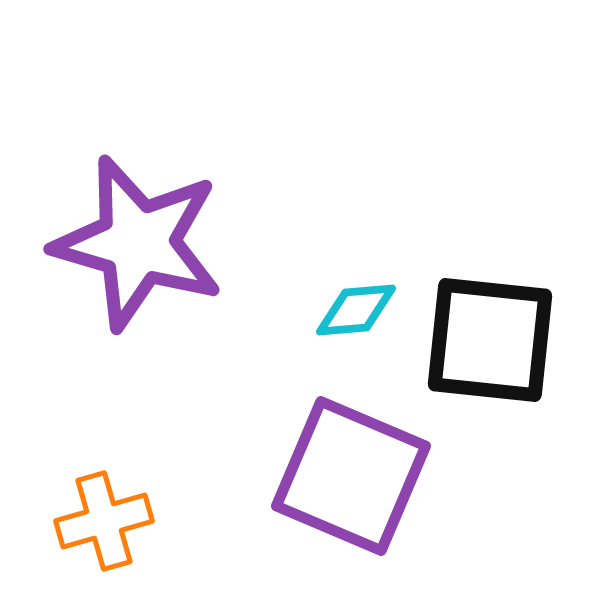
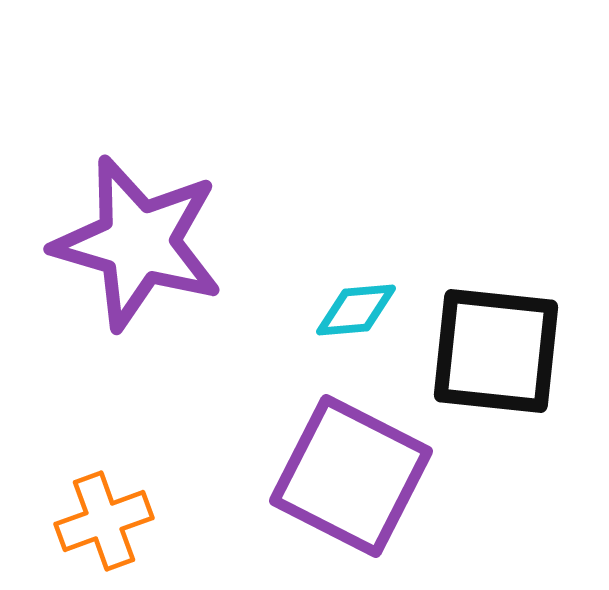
black square: moved 6 px right, 11 px down
purple square: rotated 4 degrees clockwise
orange cross: rotated 4 degrees counterclockwise
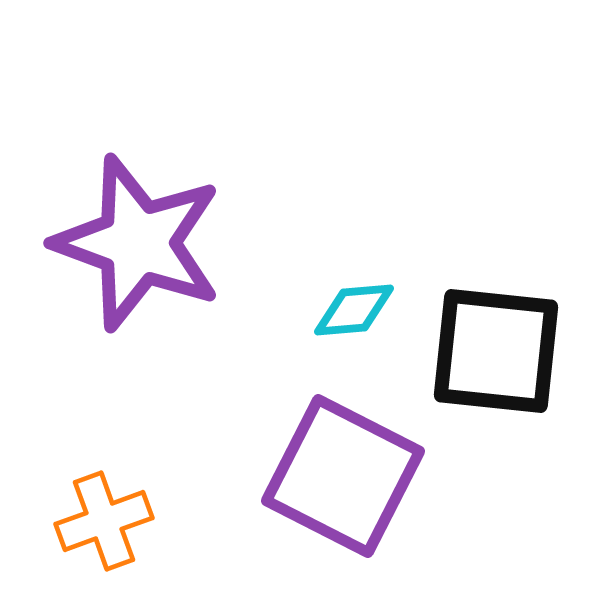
purple star: rotated 4 degrees clockwise
cyan diamond: moved 2 px left
purple square: moved 8 px left
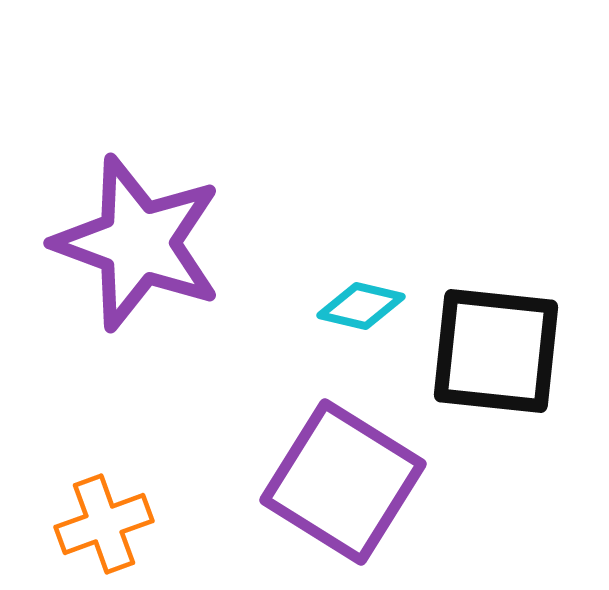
cyan diamond: moved 7 px right, 4 px up; rotated 18 degrees clockwise
purple square: moved 6 px down; rotated 5 degrees clockwise
orange cross: moved 3 px down
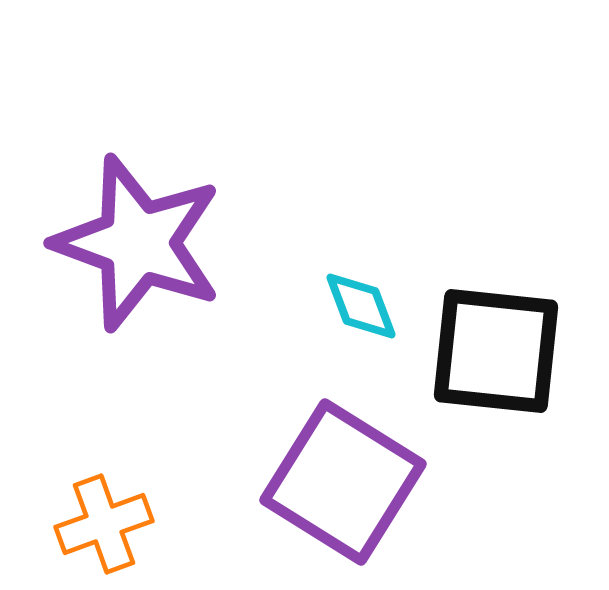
cyan diamond: rotated 56 degrees clockwise
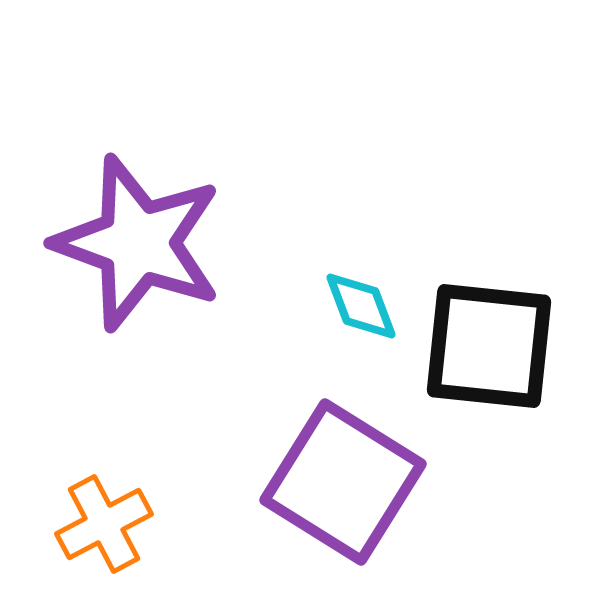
black square: moved 7 px left, 5 px up
orange cross: rotated 8 degrees counterclockwise
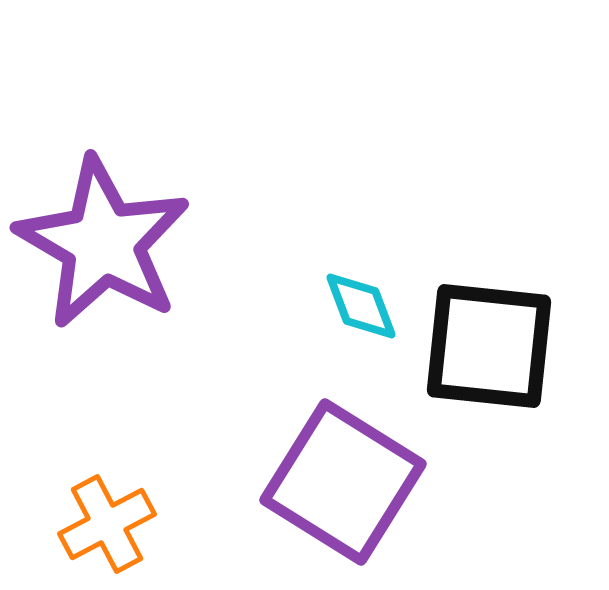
purple star: moved 35 px left; rotated 10 degrees clockwise
orange cross: moved 3 px right
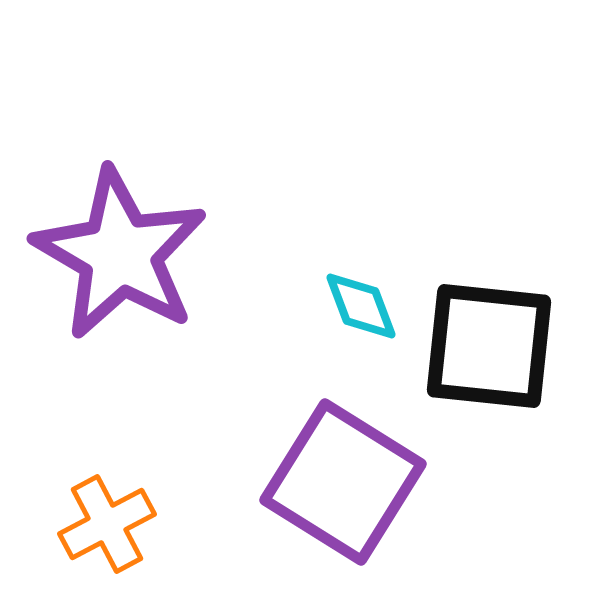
purple star: moved 17 px right, 11 px down
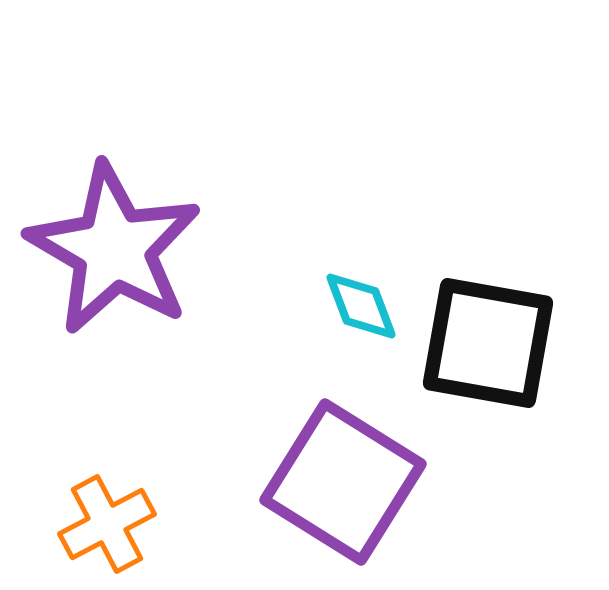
purple star: moved 6 px left, 5 px up
black square: moved 1 px left, 3 px up; rotated 4 degrees clockwise
